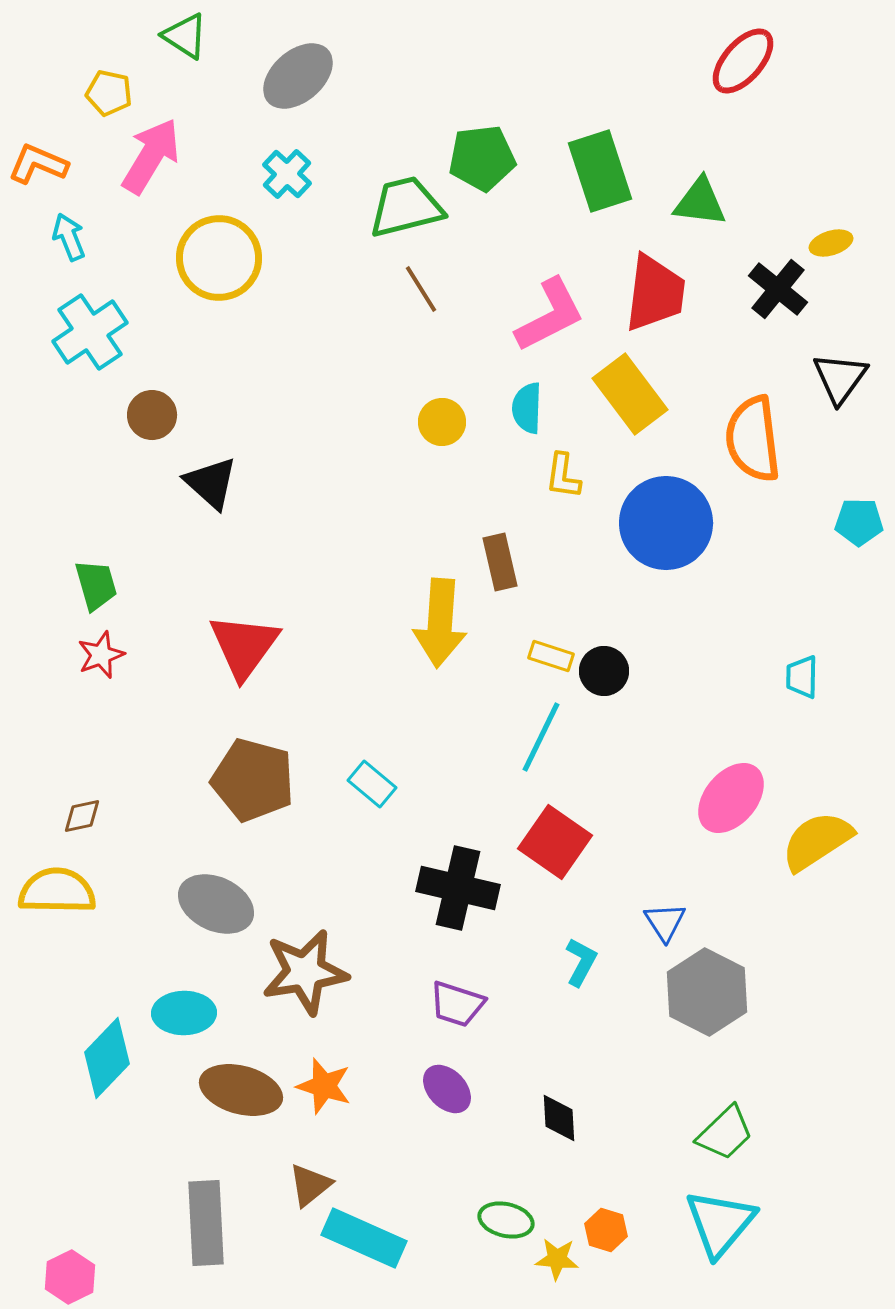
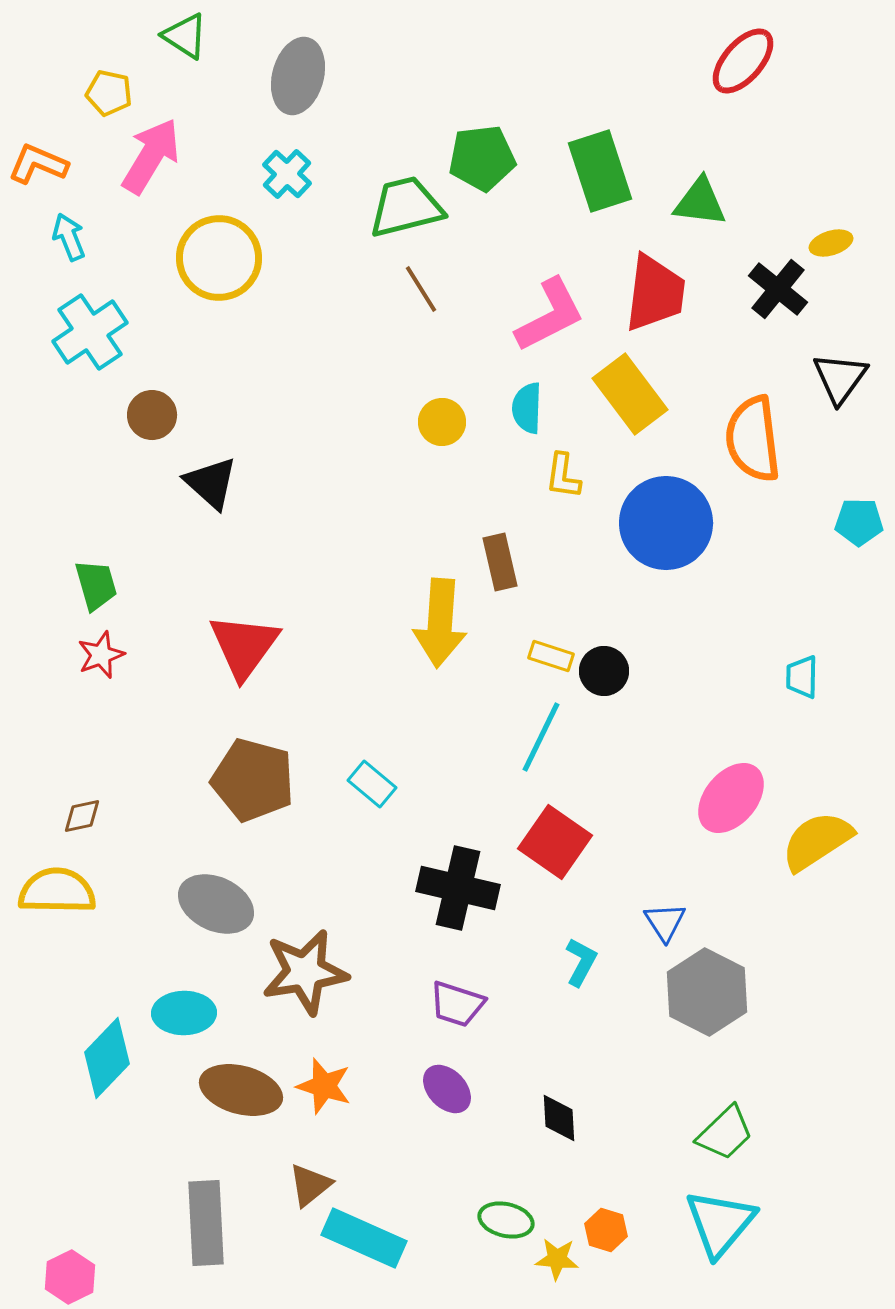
gray ellipse at (298, 76): rotated 34 degrees counterclockwise
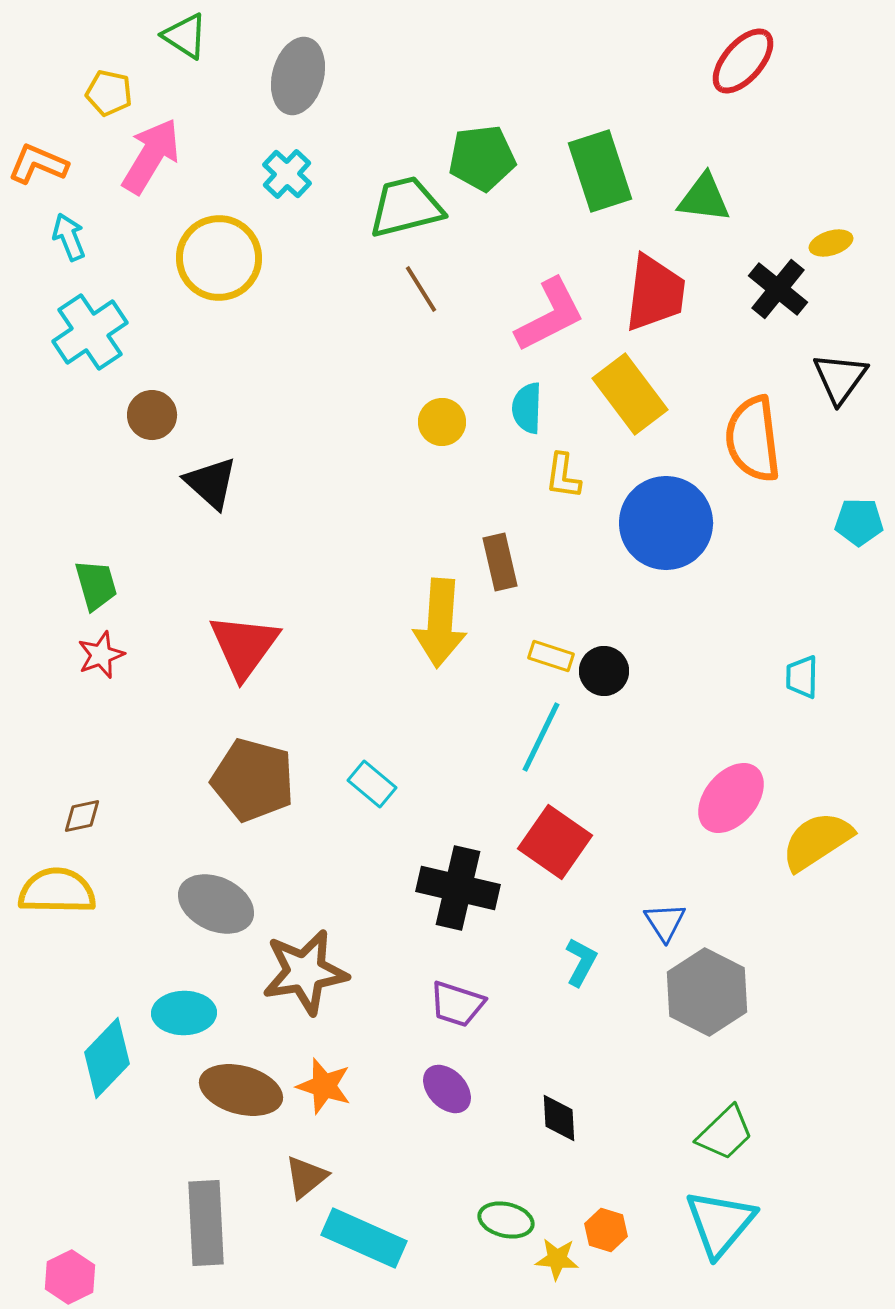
green triangle at (700, 202): moved 4 px right, 4 px up
brown triangle at (310, 1185): moved 4 px left, 8 px up
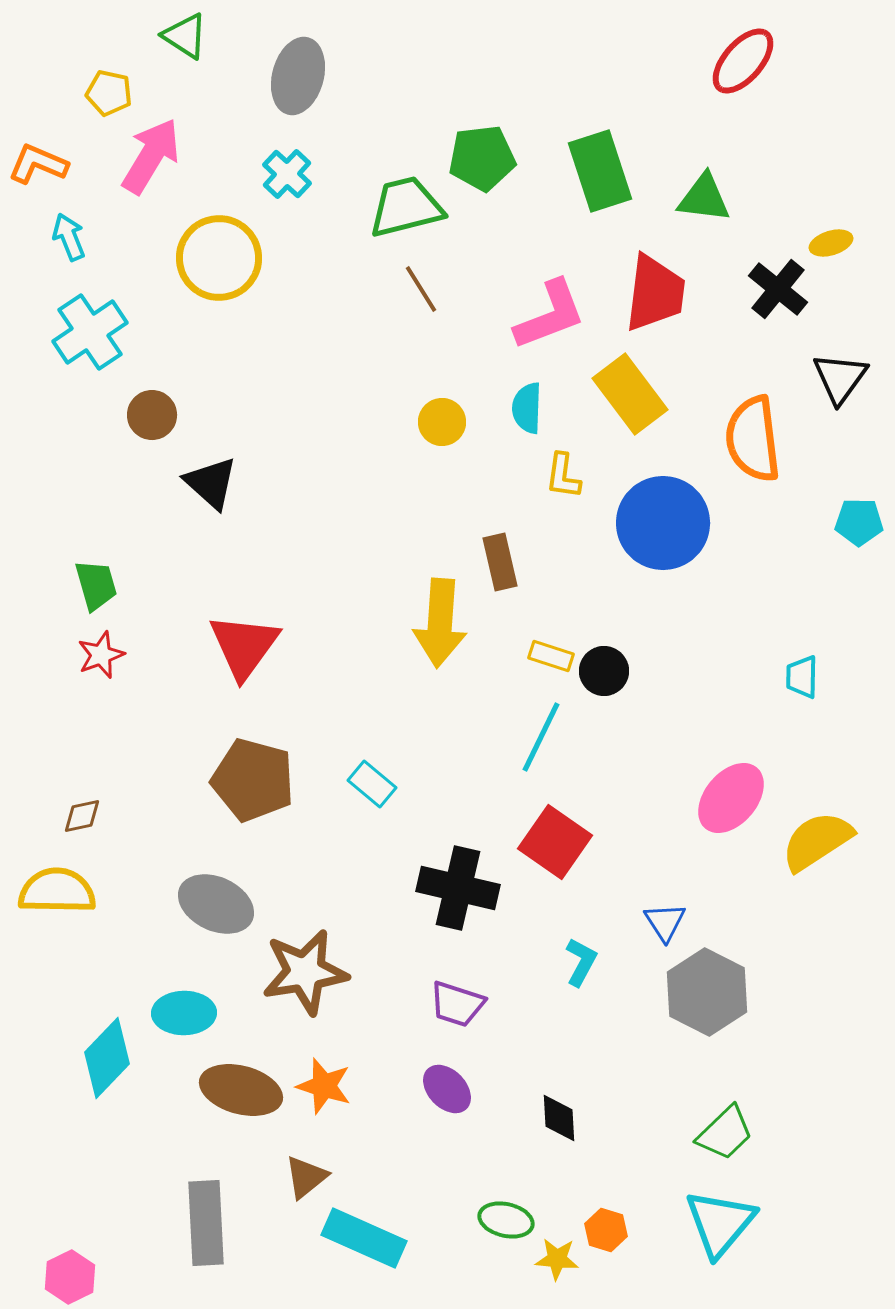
pink L-shape at (550, 315): rotated 6 degrees clockwise
blue circle at (666, 523): moved 3 px left
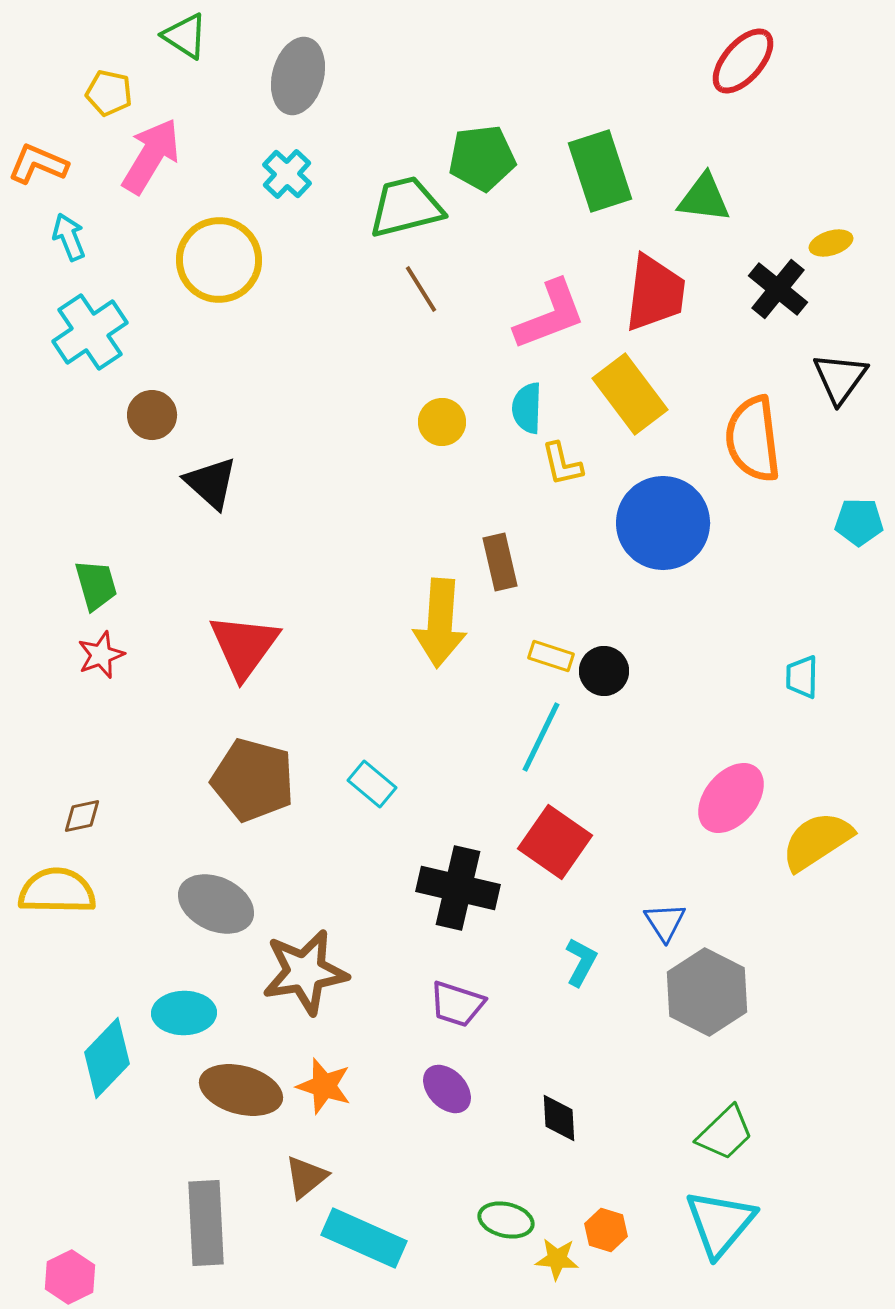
yellow circle at (219, 258): moved 2 px down
yellow L-shape at (563, 476): moved 1 px left, 12 px up; rotated 21 degrees counterclockwise
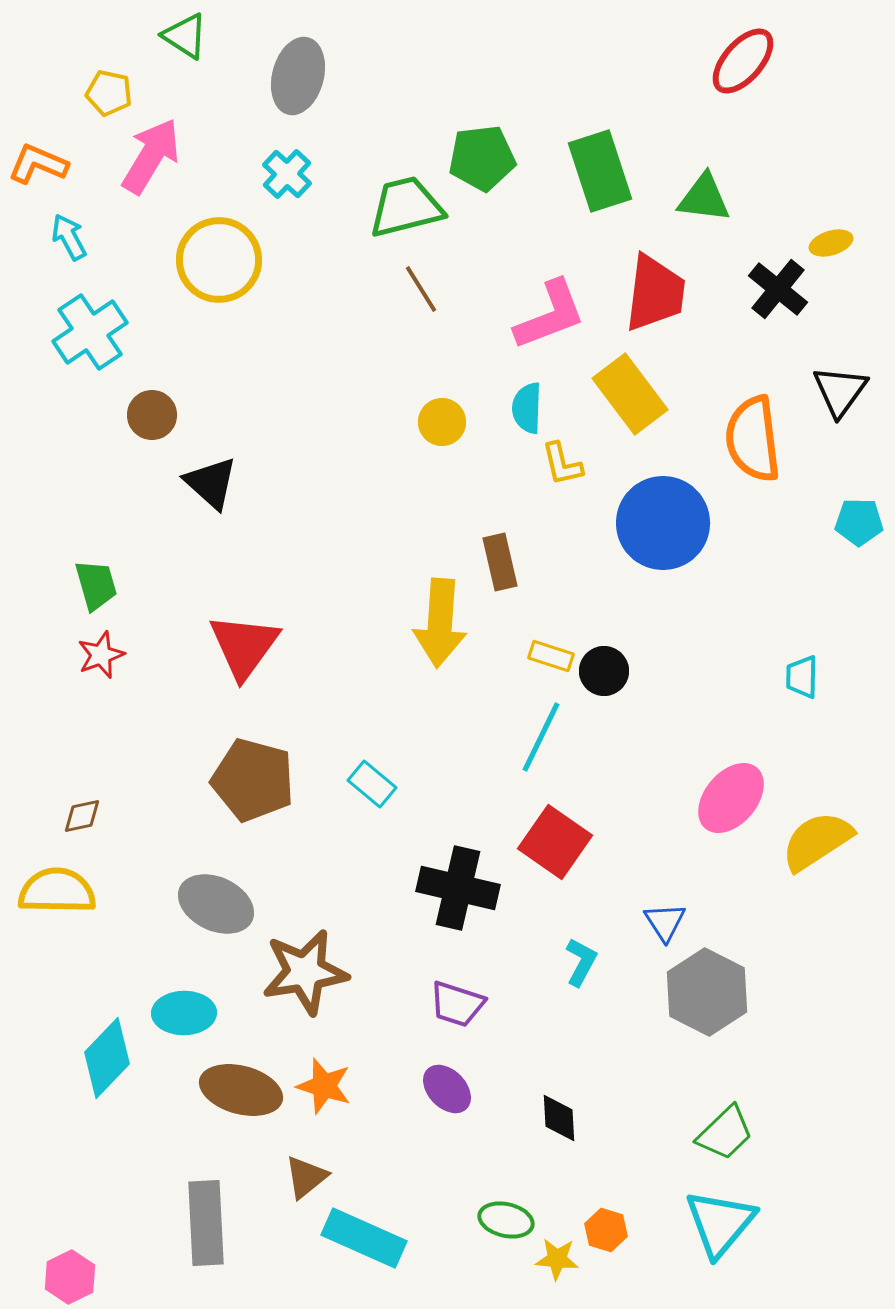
cyan arrow at (69, 237): rotated 6 degrees counterclockwise
black triangle at (840, 378): moved 13 px down
